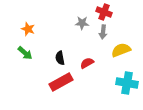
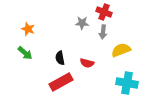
red semicircle: rotated 136 degrees counterclockwise
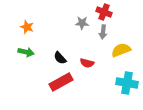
orange star: moved 1 px left, 2 px up
green arrow: moved 1 px right, 1 px up; rotated 28 degrees counterclockwise
black semicircle: rotated 32 degrees counterclockwise
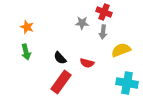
green arrow: rotated 63 degrees clockwise
red rectangle: rotated 25 degrees counterclockwise
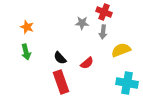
red semicircle: rotated 56 degrees counterclockwise
red rectangle: rotated 55 degrees counterclockwise
